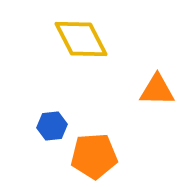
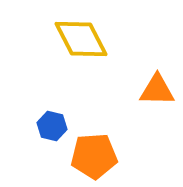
blue hexagon: rotated 20 degrees clockwise
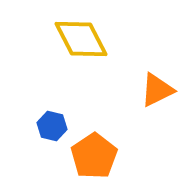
orange triangle: rotated 27 degrees counterclockwise
orange pentagon: rotated 30 degrees counterclockwise
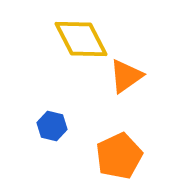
orange triangle: moved 31 px left, 14 px up; rotated 9 degrees counterclockwise
orange pentagon: moved 25 px right; rotated 9 degrees clockwise
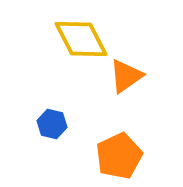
blue hexagon: moved 2 px up
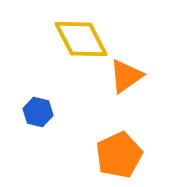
blue hexagon: moved 14 px left, 12 px up
orange pentagon: moved 1 px up
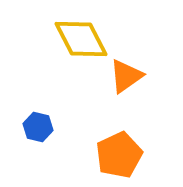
blue hexagon: moved 15 px down
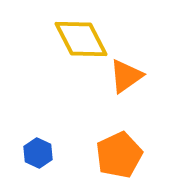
blue hexagon: moved 26 px down; rotated 12 degrees clockwise
